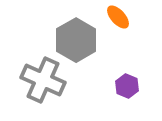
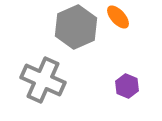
gray hexagon: moved 13 px up; rotated 6 degrees clockwise
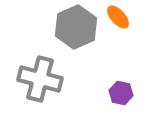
gray cross: moved 3 px left, 1 px up; rotated 9 degrees counterclockwise
purple hexagon: moved 6 px left, 7 px down; rotated 10 degrees counterclockwise
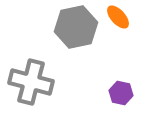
gray hexagon: rotated 12 degrees clockwise
gray cross: moved 9 px left, 3 px down
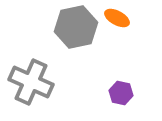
orange ellipse: moved 1 px left, 1 px down; rotated 20 degrees counterclockwise
gray cross: rotated 9 degrees clockwise
